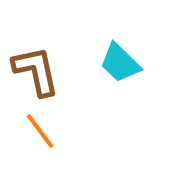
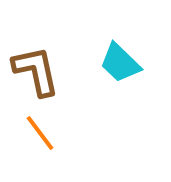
orange line: moved 2 px down
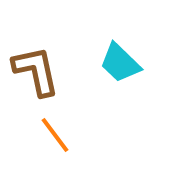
orange line: moved 15 px right, 2 px down
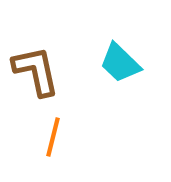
orange line: moved 2 px left, 2 px down; rotated 51 degrees clockwise
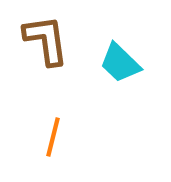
brown L-shape: moved 10 px right, 31 px up; rotated 4 degrees clockwise
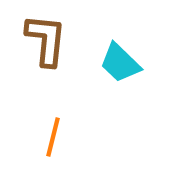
brown L-shape: rotated 14 degrees clockwise
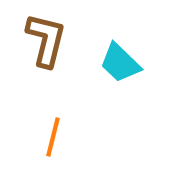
brown L-shape: rotated 8 degrees clockwise
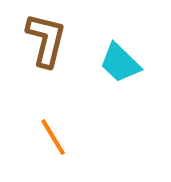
orange line: rotated 45 degrees counterclockwise
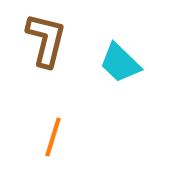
orange line: rotated 48 degrees clockwise
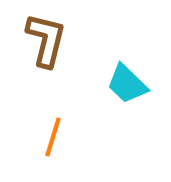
cyan trapezoid: moved 7 px right, 21 px down
